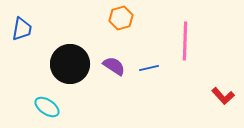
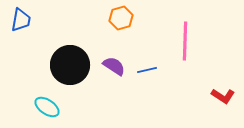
blue trapezoid: moved 1 px left, 9 px up
black circle: moved 1 px down
blue line: moved 2 px left, 2 px down
red L-shape: rotated 15 degrees counterclockwise
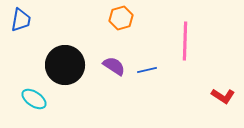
black circle: moved 5 px left
cyan ellipse: moved 13 px left, 8 px up
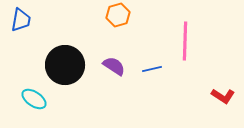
orange hexagon: moved 3 px left, 3 px up
blue line: moved 5 px right, 1 px up
